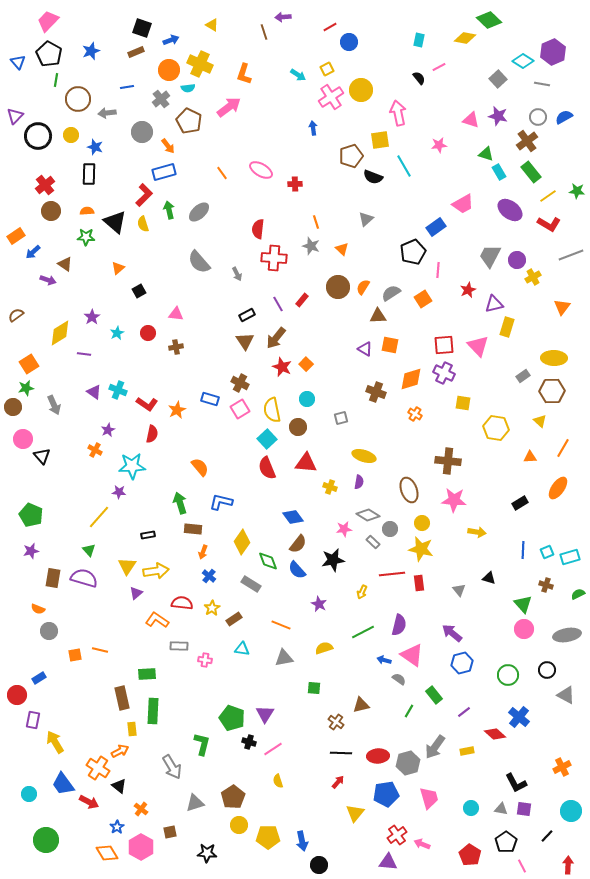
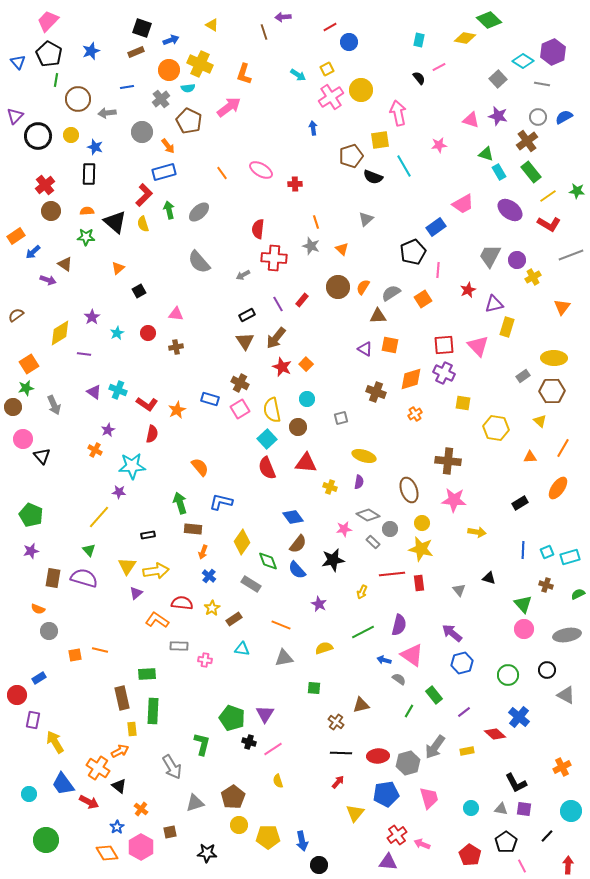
gray arrow at (237, 274): moved 6 px right, 1 px down; rotated 88 degrees clockwise
orange cross at (415, 414): rotated 24 degrees clockwise
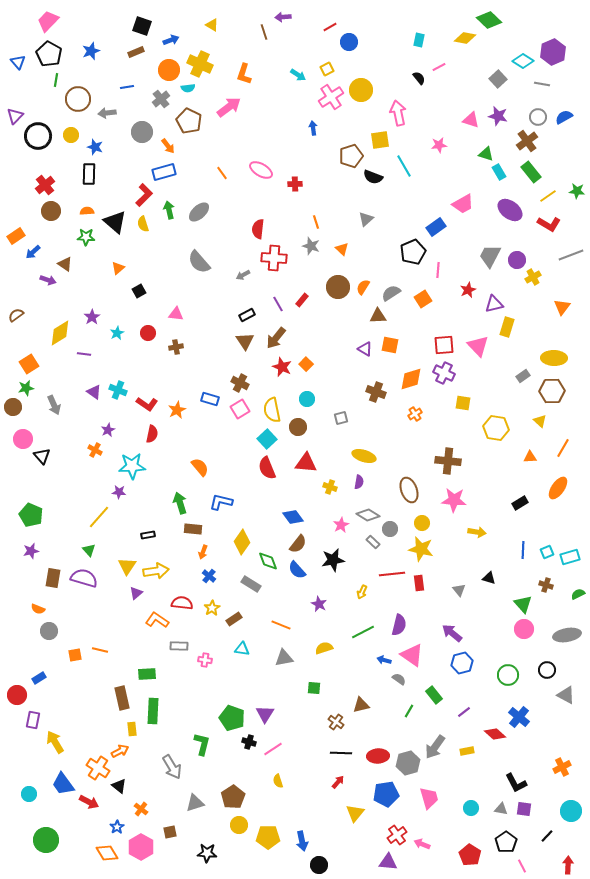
black square at (142, 28): moved 2 px up
pink star at (344, 529): moved 3 px left, 4 px up; rotated 21 degrees counterclockwise
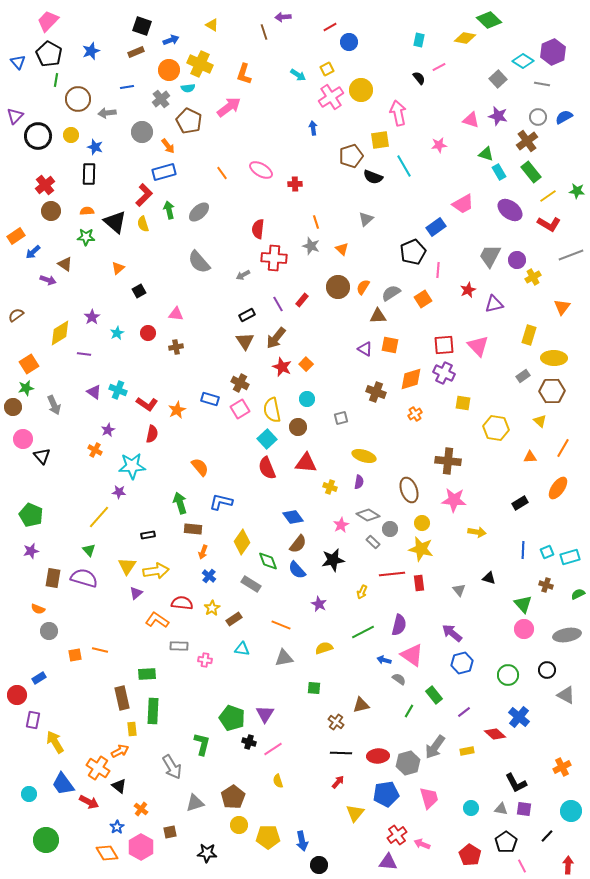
yellow rectangle at (507, 327): moved 22 px right, 8 px down
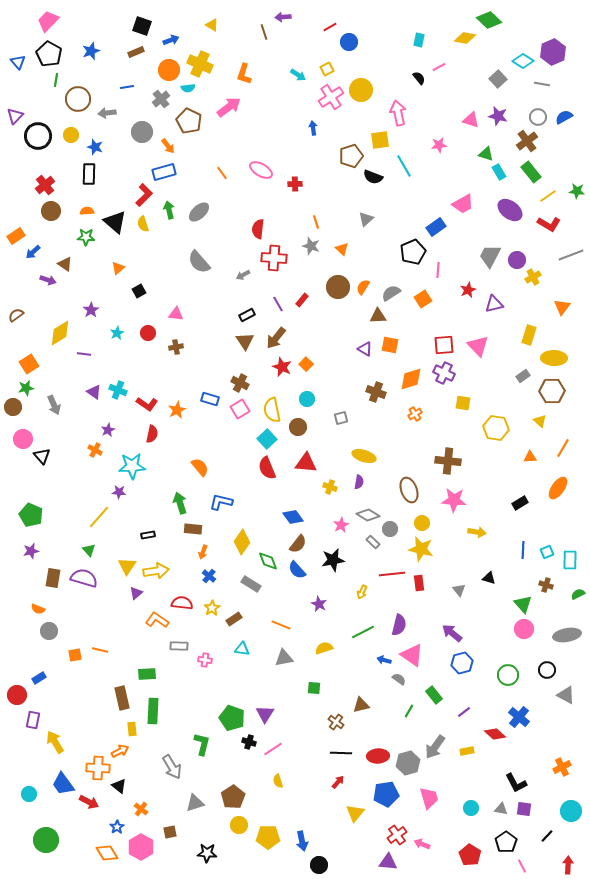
purple star at (92, 317): moved 1 px left, 7 px up
cyan rectangle at (570, 557): moved 3 px down; rotated 72 degrees counterclockwise
orange cross at (98, 768): rotated 30 degrees counterclockwise
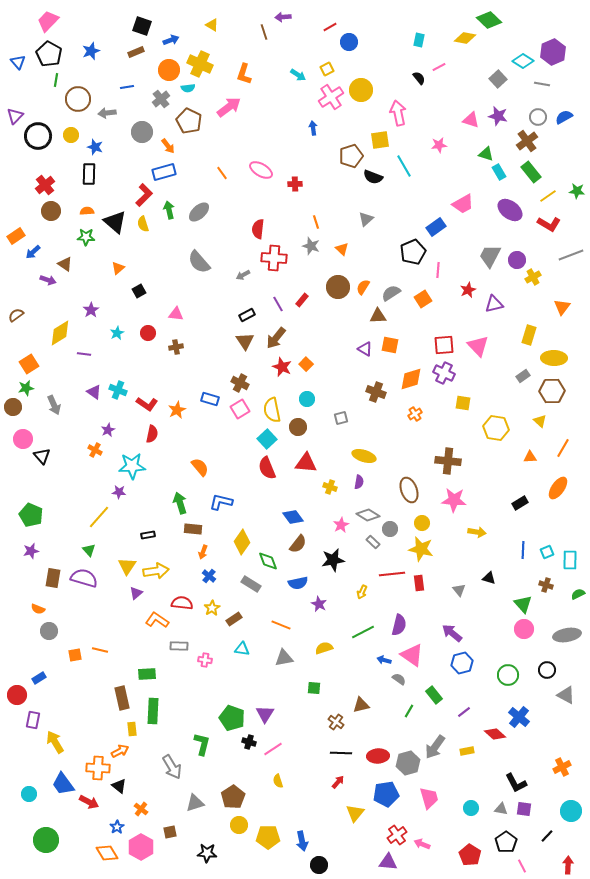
blue semicircle at (297, 570): moved 1 px right, 13 px down; rotated 60 degrees counterclockwise
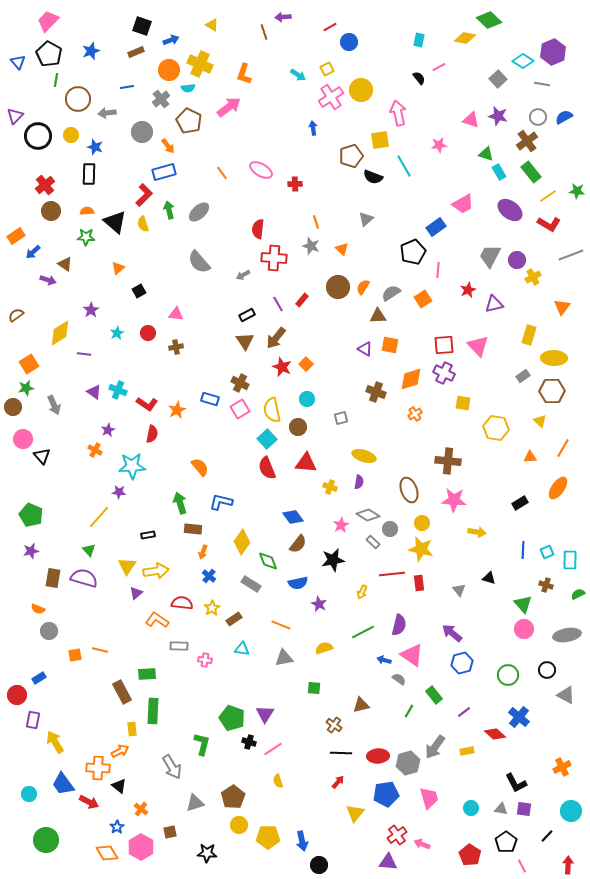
brown rectangle at (122, 698): moved 6 px up; rotated 15 degrees counterclockwise
brown cross at (336, 722): moved 2 px left, 3 px down
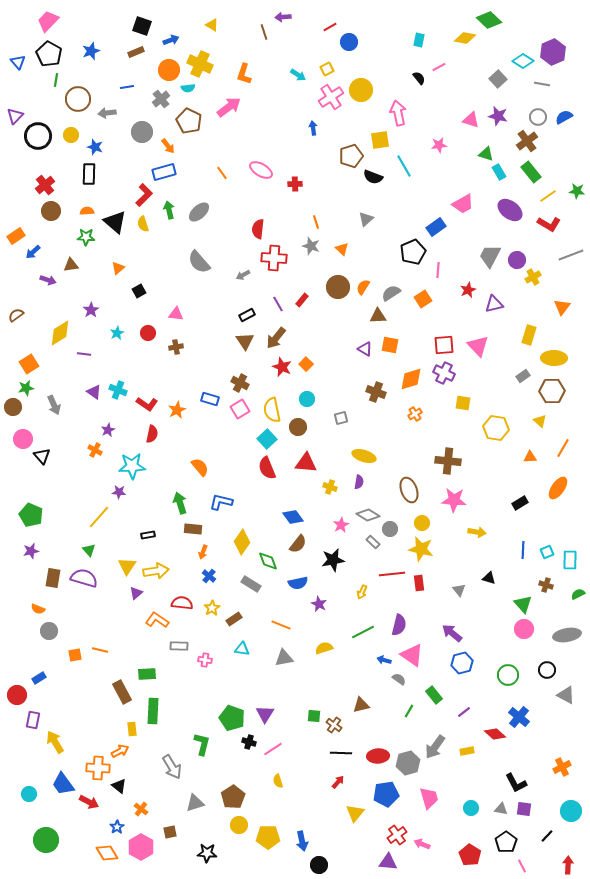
brown triangle at (65, 264): moved 6 px right, 1 px down; rotated 42 degrees counterclockwise
green square at (314, 688): moved 28 px down
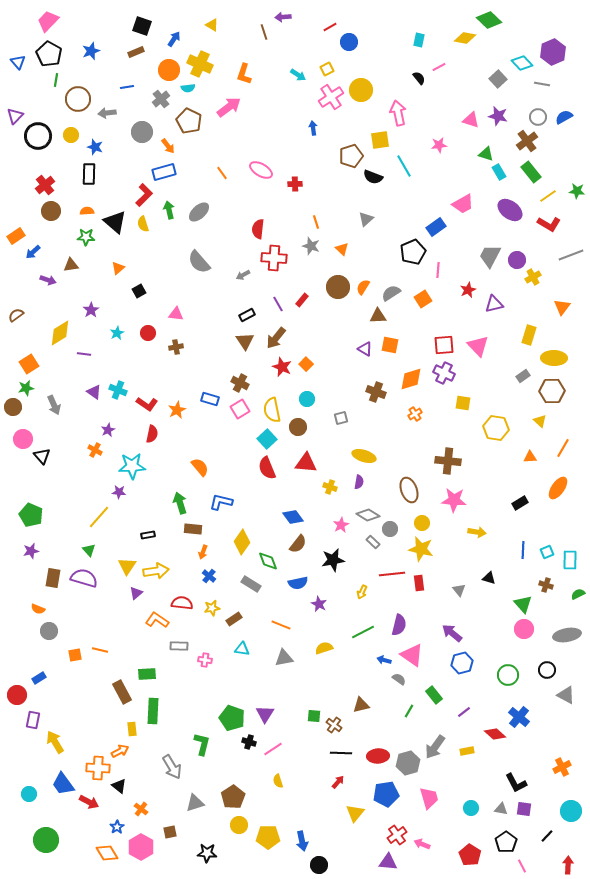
blue arrow at (171, 40): moved 3 px right, 1 px up; rotated 35 degrees counterclockwise
cyan diamond at (523, 61): moved 1 px left, 2 px down; rotated 15 degrees clockwise
yellow star at (212, 608): rotated 21 degrees clockwise
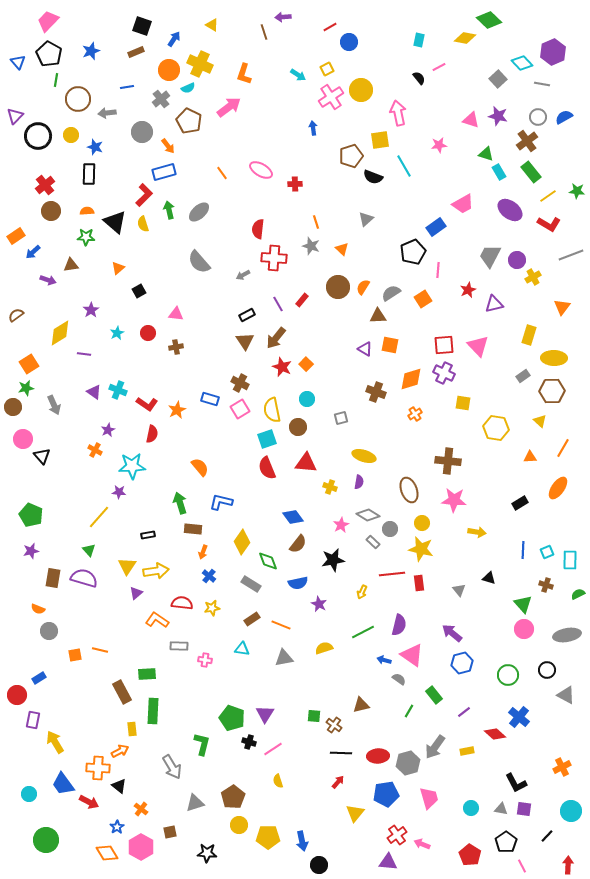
cyan semicircle at (188, 88): rotated 16 degrees counterclockwise
cyan square at (267, 439): rotated 24 degrees clockwise
brown rectangle at (234, 619): moved 18 px right
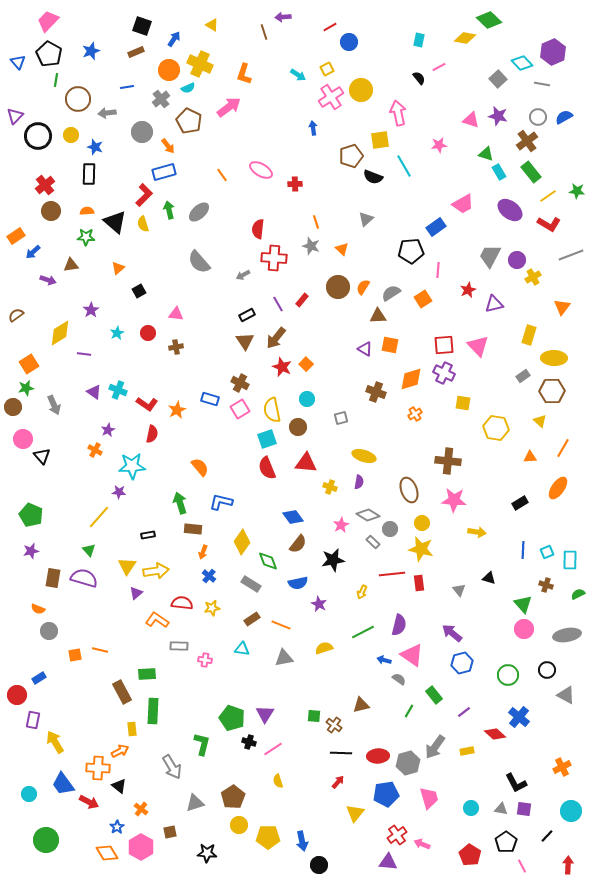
orange line at (222, 173): moved 2 px down
black pentagon at (413, 252): moved 2 px left, 1 px up; rotated 20 degrees clockwise
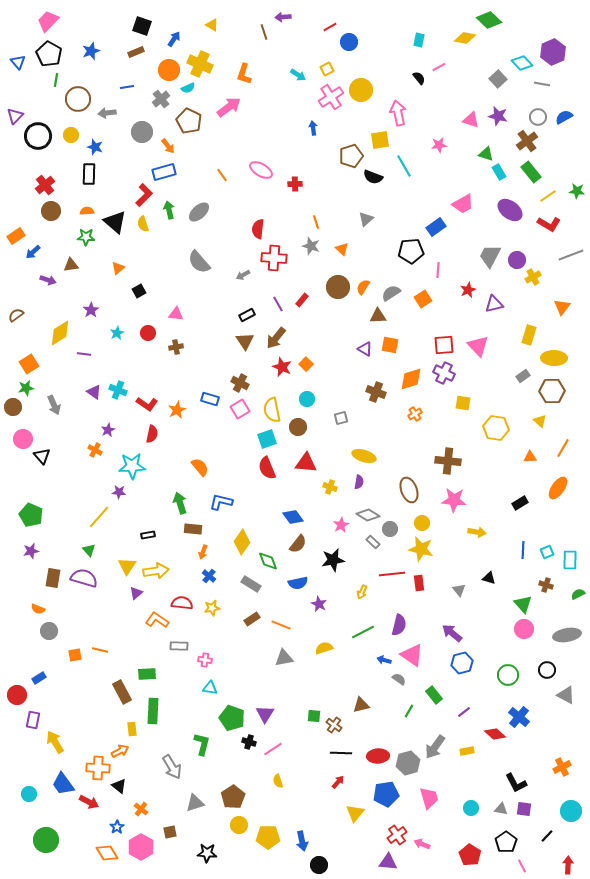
cyan triangle at (242, 649): moved 32 px left, 39 px down
